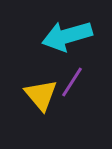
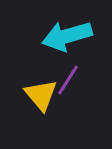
purple line: moved 4 px left, 2 px up
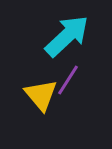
cyan arrow: rotated 153 degrees clockwise
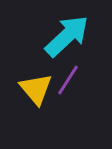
yellow triangle: moved 5 px left, 6 px up
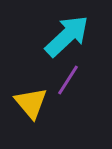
yellow triangle: moved 5 px left, 14 px down
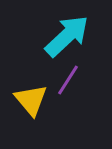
yellow triangle: moved 3 px up
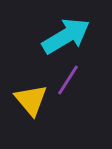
cyan arrow: moved 1 px left; rotated 12 degrees clockwise
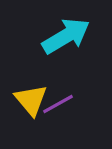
purple line: moved 10 px left, 24 px down; rotated 28 degrees clockwise
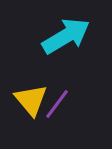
purple line: moved 1 px left; rotated 24 degrees counterclockwise
